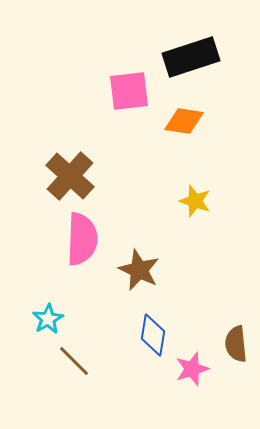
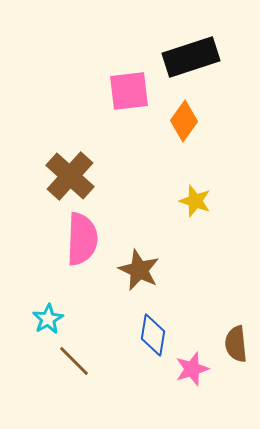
orange diamond: rotated 63 degrees counterclockwise
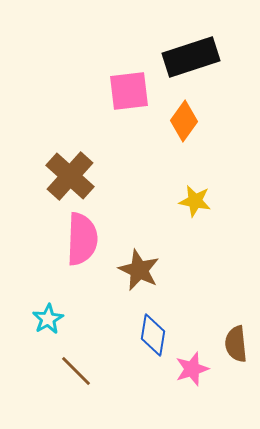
yellow star: rotated 8 degrees counterclockwise
brown line: moved 2 px right, 10 px down
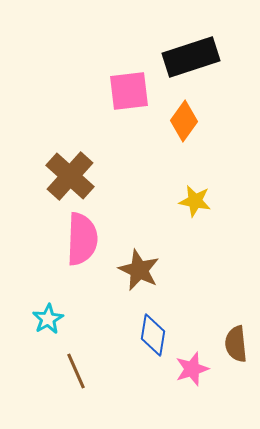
brown line: rotated 21 degrees clockwise
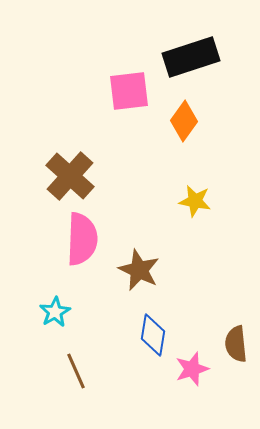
cyan star: moved 7 px right, 7 px up
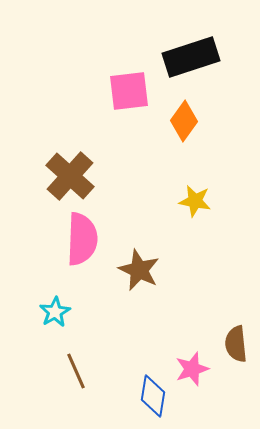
blue diamond: moved 61 px down
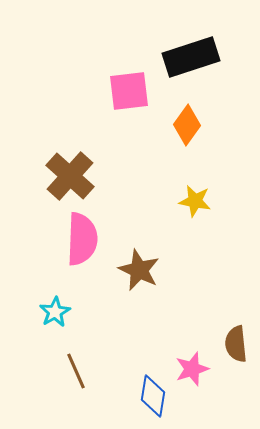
orange diamond: moved 3 px right, 4 px down
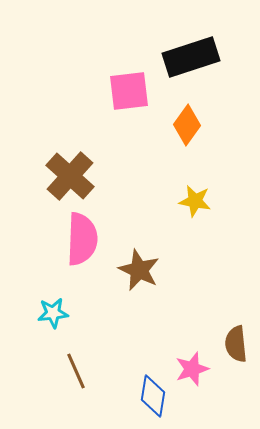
cyan star: moved 2 px left, 1 px down; rotated 24 degrees clockwise
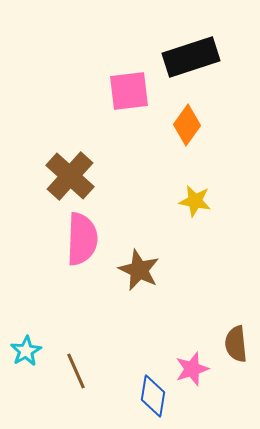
cyan star: moved 27 px left, 38 px down; rotated 24 degrees counterclockwise
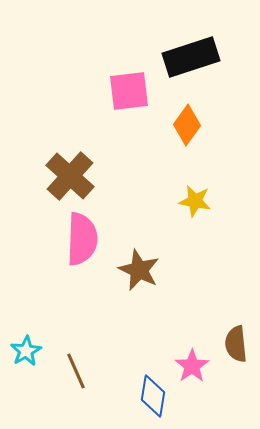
pink star: moved 3 px up; rotated 16 degrees counterclockwise
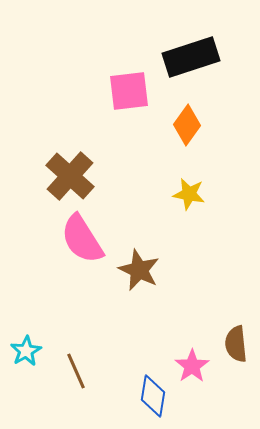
yellow star: moved 6 px left, 7 px up
pink semicircle: rotated 146 degrees clockwise
